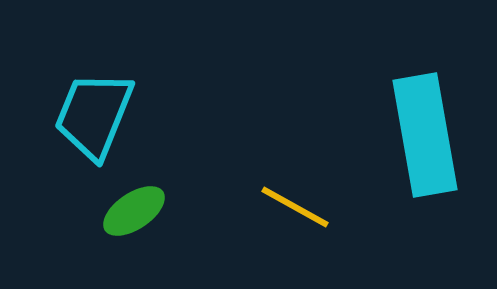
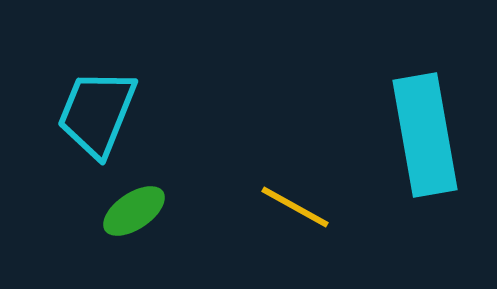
cyan trapezoid: moved 3 px right, 2 px up
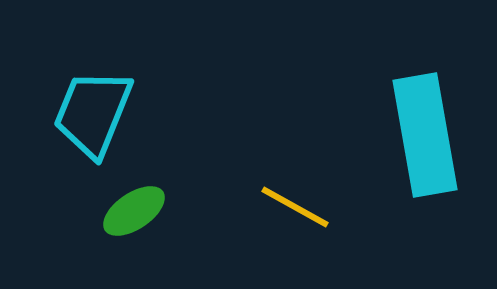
cyan trapezoid: moved 4 px left
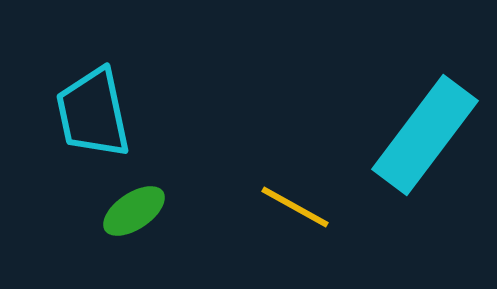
cyan trapezoid: rotated 34 degrees counterclockwise
cyan rectangle: rotated 47 degrees clockwise
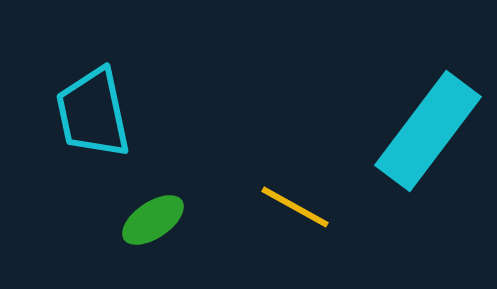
cyan rectangle: moved 3 px right, 4 px up
green ellipse: moved 19 px right, 9 px down
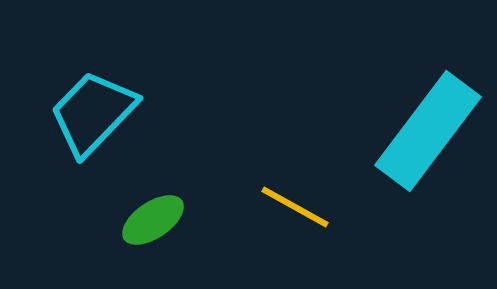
cyan trapezoid: rotated 56 degrees clockwise
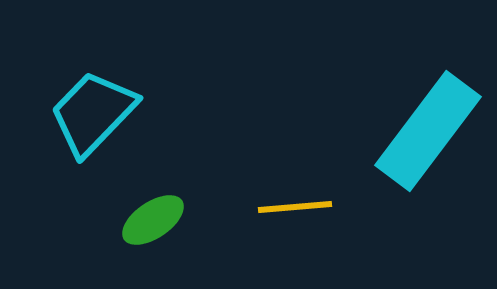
yellow line: rotated 34 degrees counterclockwise
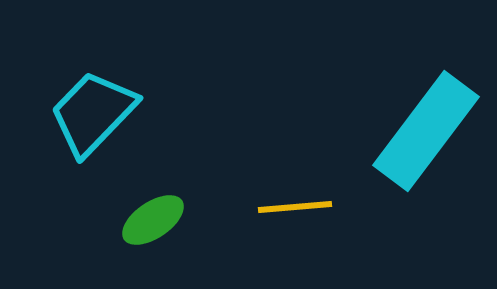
cyan rectangle: moved 2 px left
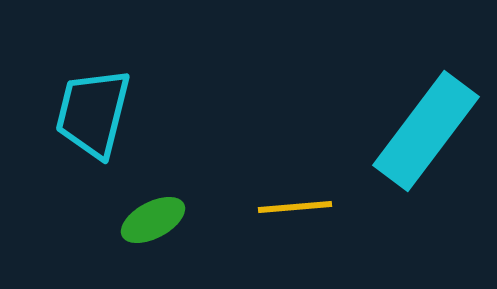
cyan trapezoid: rotated 30 degrees counterclockwise
green ellipse: rotated 6 degrees clockwise
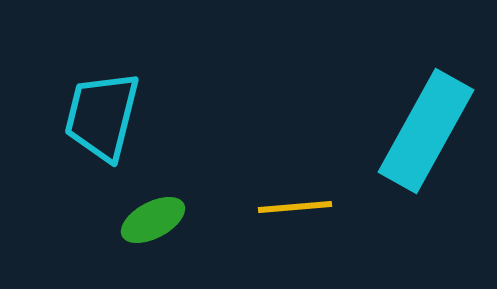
cyan trapezoid: moved 9 px right, 3 px down
cyan rectangle: rotated 8 degrees counterclockwise
